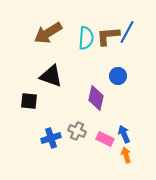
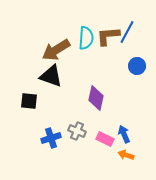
brown arrow: moved 8 px right, 17 px down
blue circle: moved 19 px right, 10 px up
orange arrow: rotated 56 degrees counterclockwise
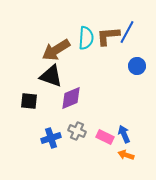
purple diamond: moved 25 px left; rotated 55 degrees clockwise
pink rectangle: moved 2 px up
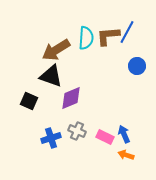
black square: rotated 18 degrees clockwise
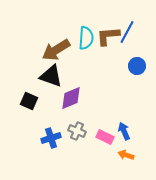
blue arrow: moved 3 px up
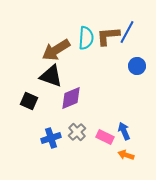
gray cross: moved 1 px down; rotated 24 degrees clockwise
